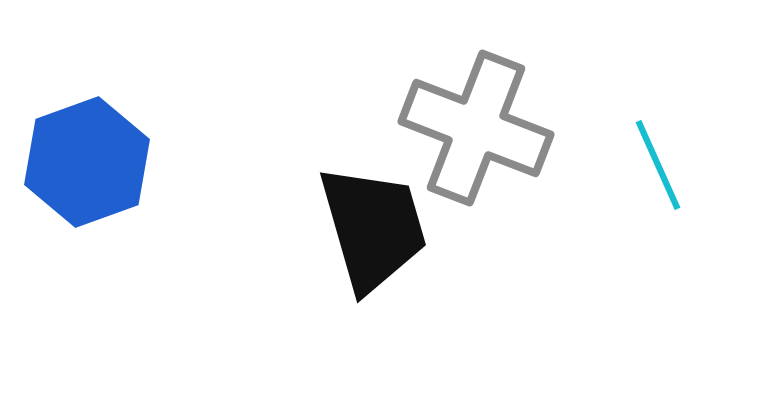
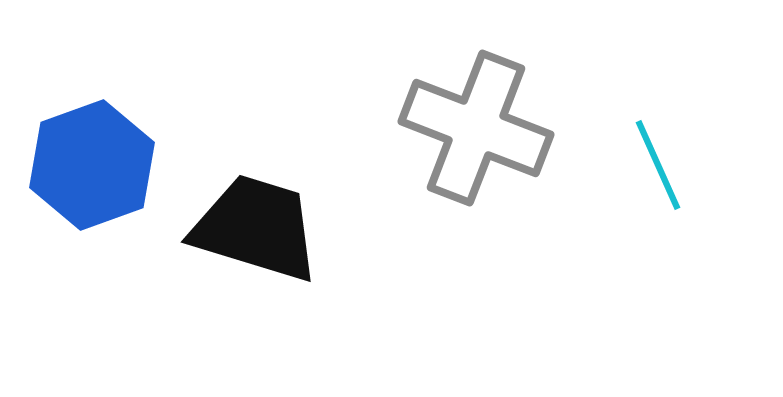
blue hexagon: moved 5 px right, 3 px down
black trapezoid: moved 117 px left; rotated 57 degrees counterclockwise
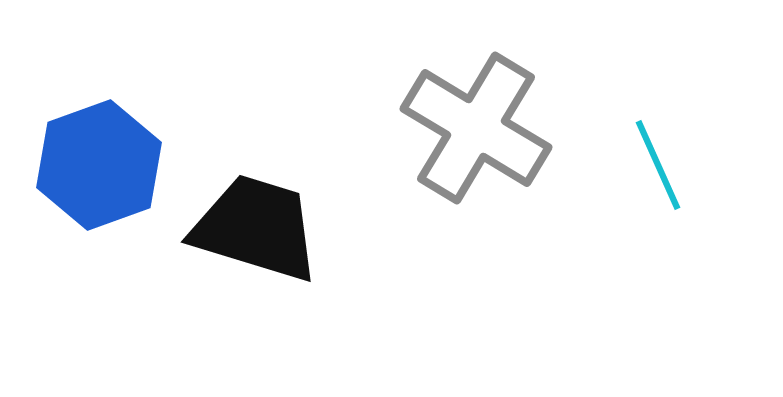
gray cross: rotated 10 degrees clockwise
blue hexagon: moved 7 px right
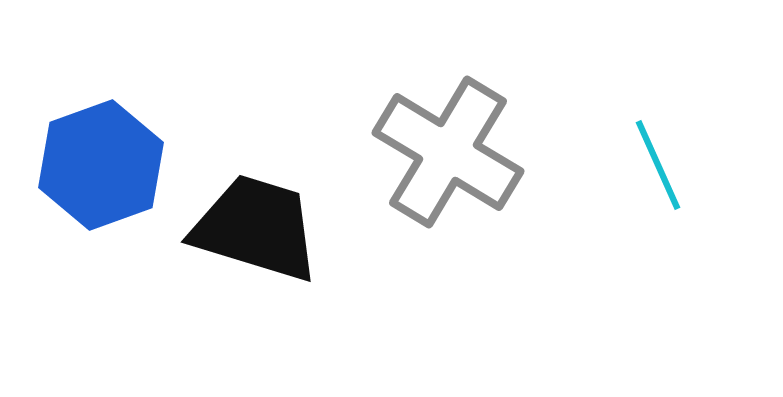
gray cross: moved 28 px left, 24 px down
blue hexagon: moved 2 px right
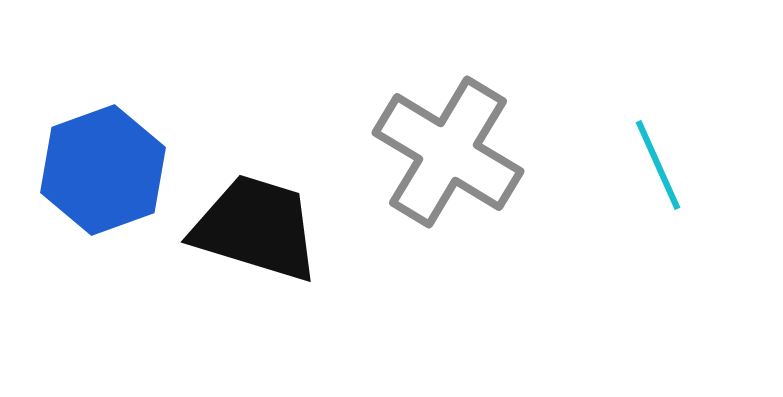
blue hexagon: moved 2 px right, 5 px down
